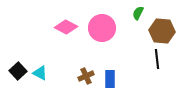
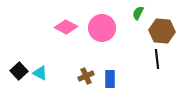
black square: moved 1 px right
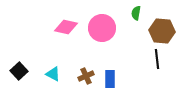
green semicircle: moved 2 px left; rotated 16 degrees counterclockwise
pink diamond: rotated 15 degrees counterclockwise
cyan triangle: moved 13 px right, 1 px down
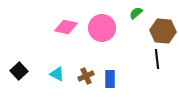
green semicircle: rotated 40 degrees clockwise
brown hexagon: moved 1 px right
cyan triangle: moved 4 px right
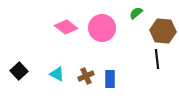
pink diamond: rotated 25 degrees clockwise
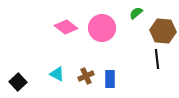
black square: moved 1 px left, 11 px down
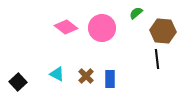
brown cross: rotated 21 degrees counterclockwise
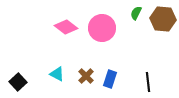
green semicircle: rotated 24 degrees counterclockwise
brown hexagon: moved 12 px up
black line: moved 9 px left, 23 px down
blue rectangle: rotated 18 degrees clockwise
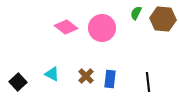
cyan triangle: moved 5 px left
blue rectangle: rotated 12 degrees counterclockwise
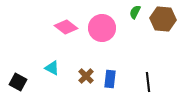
green semicircle: moved 1 px left, 1 px up
cyan triangle: moved 6 px up
black square: rotated 18 degrees counterclockwise
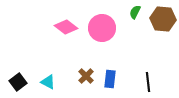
cyan triangle: moved 4 px left, 14 px down
black square: rotated 24 degrees clockwise
